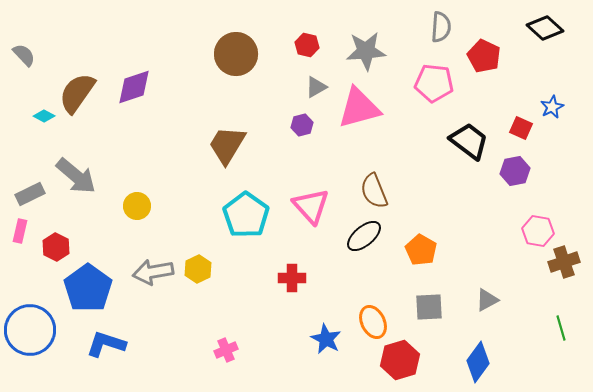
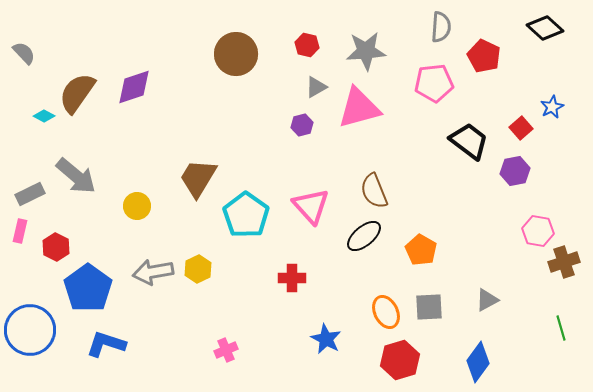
gray semicircle at (24, 55): moved 2 px up
pink pentagon at (434, 83): rotated 12 degrees counterclockwise
red square at (521, 128): rotated 25 degrees clockwise
brown trapezoid at (227, 145): moved 29 px left, 33 px down
orange ellipse at (373, 322): moved 13 px right, 10 px up
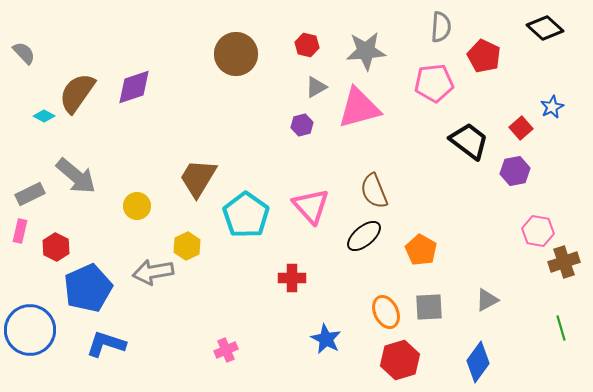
yellow hexagon at (198, 269): moved 11 px left, 23 px up
blue pentagon at (88, 288): rotated 12 degrees clockwise
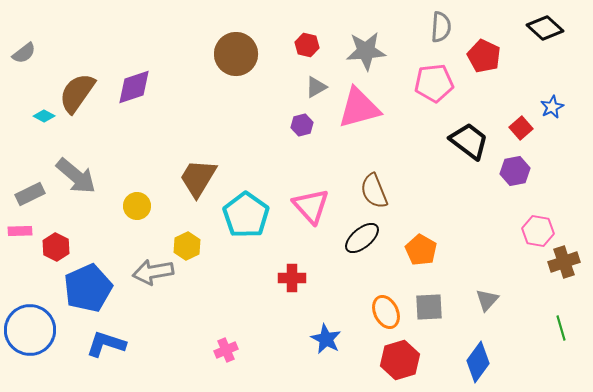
gray semicircle at (24, 53): rotated 95 degrees clockwise
pink rectangle at (20, 231): rotated 75 degrees clockwise
black ellipse at (364, 236): moved 2 px left, 2 px down
gray triangle at (487, 300): rotated 20 degrees counterclockwise
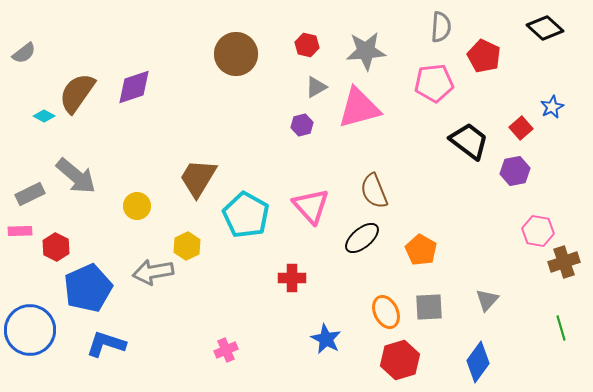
cyan pentagon at (246, 215): rotated 6 degrees counterclockwise
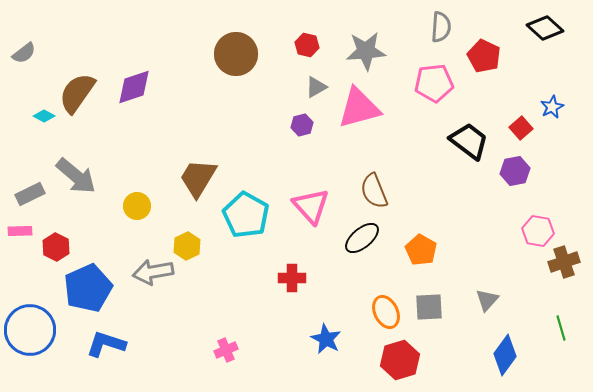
blue diamond at (478, 362): moved 27 px right, 7 px up
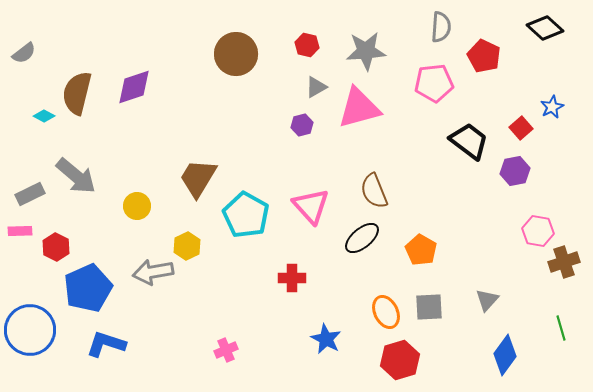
brown semicircle at (77, 93): rotated 21 degrees counterclockwise
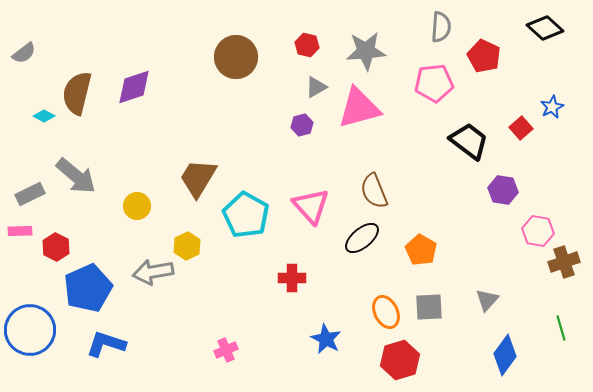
brown circle at (236, 54): moved 3 px down
purple hexagon at (515, 171): moved 12 px left, 19 px down; rotated 20 degrees clockwise
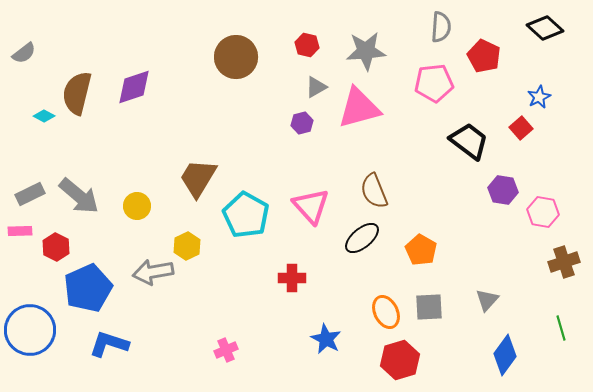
blue star at (552, 107): moved 13 px left, 10 px up
purple hexagon at (302, 125): moved 2 px up
gray arrow at (76, 176): moved 3 px right, 20 px down
pink hexagon at (538, 231): moved 5 px right, 19 px up
blue L-shape at (106, 344): moved 3 px right
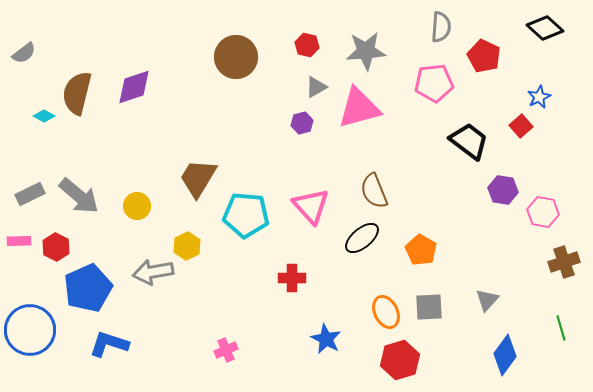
red square at (521, 128): moved 2 px up
cyan pentagon at (246, 215): rotated 24 degrees counterclockwise
pink rectangle at (20, 231): moved 1 px left, 10 px down
